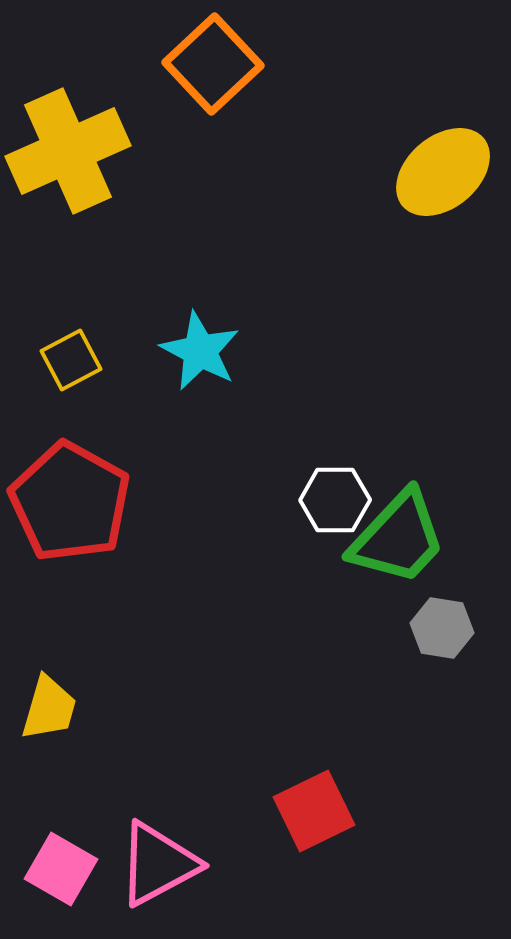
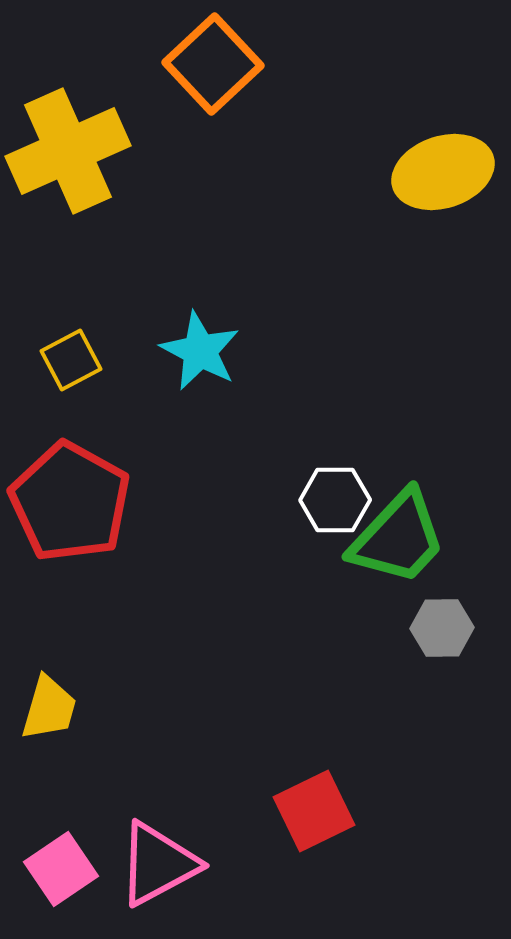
yellow ellipse: rotated 22 degrees clockwise
gray hexagon: rotated 10 degrees counterclockwise
pink square: rotated 26 degrees clockwise
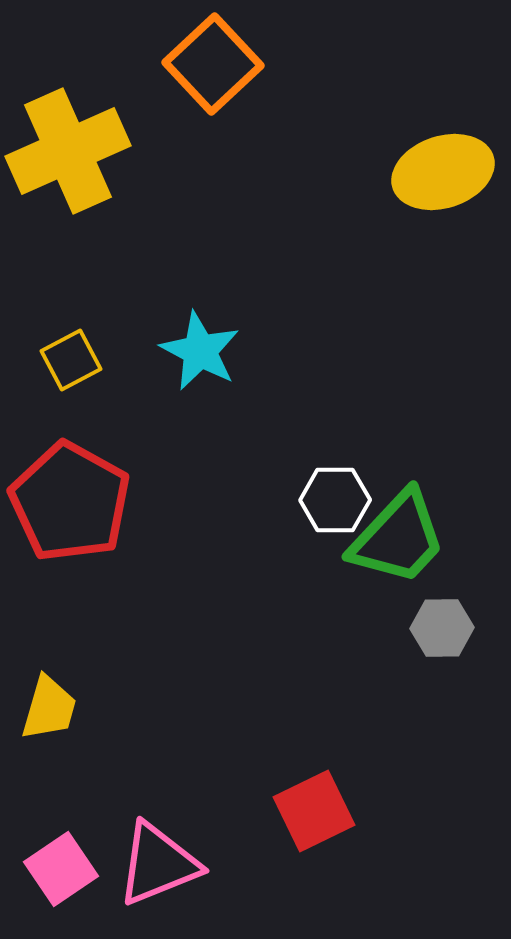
pink triangle: rotated 6 degrees clockwise
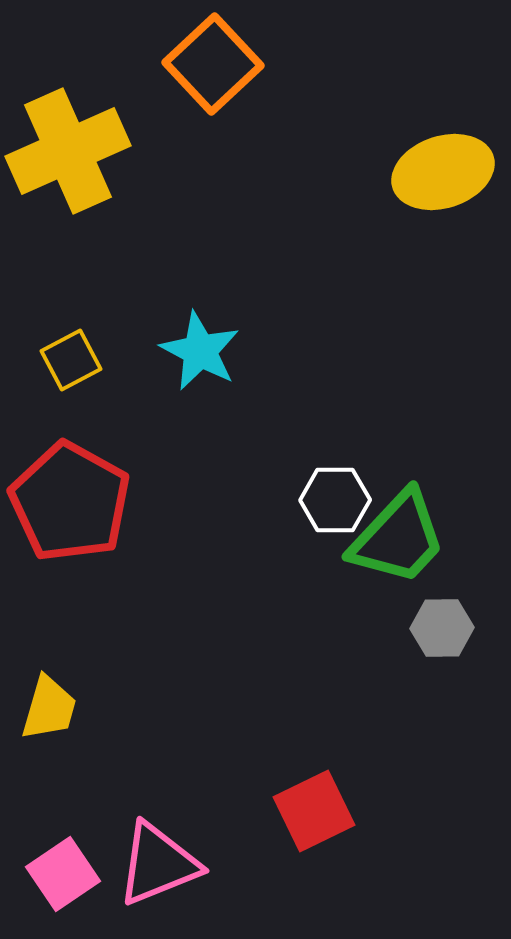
pink square: moved 2 px right, 5 px down
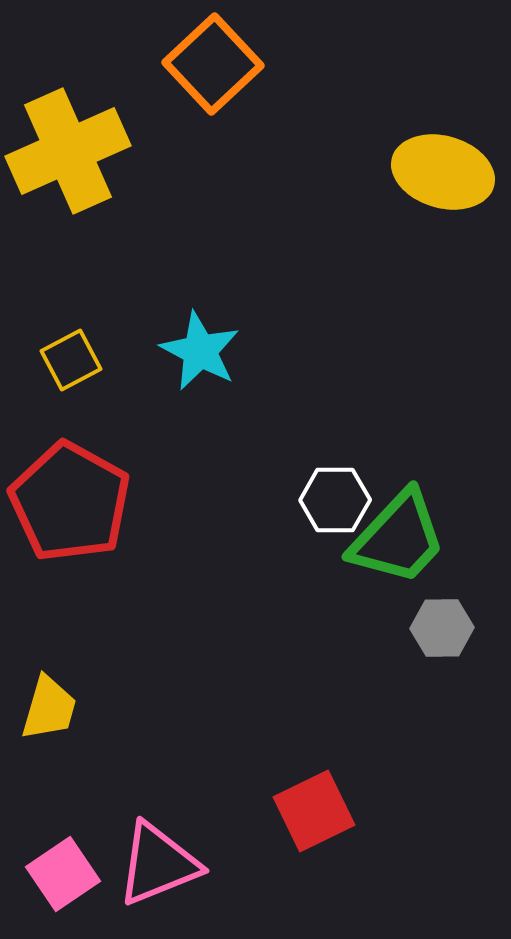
yellow ellipse: rotated 34 degrees clockwise
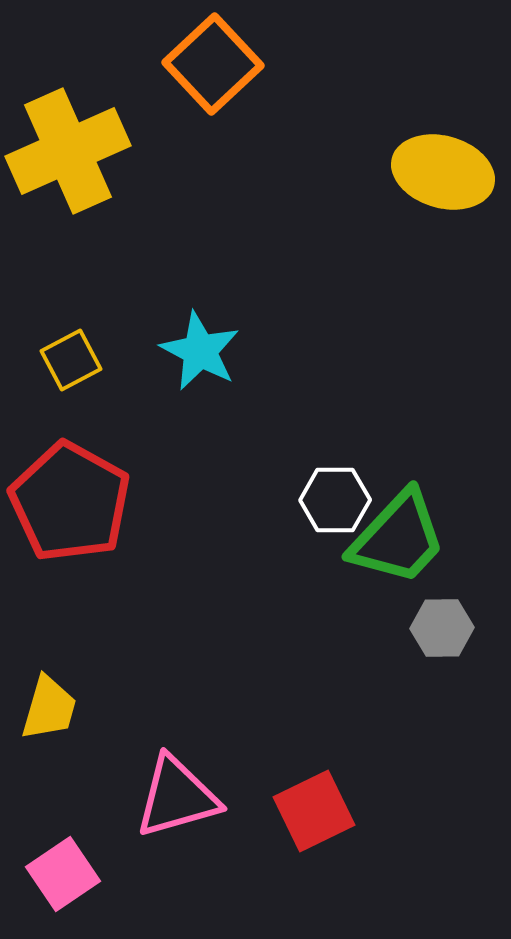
pink triangle: moved 19 px right, 67 px up; rotated 6 degrees clockwise
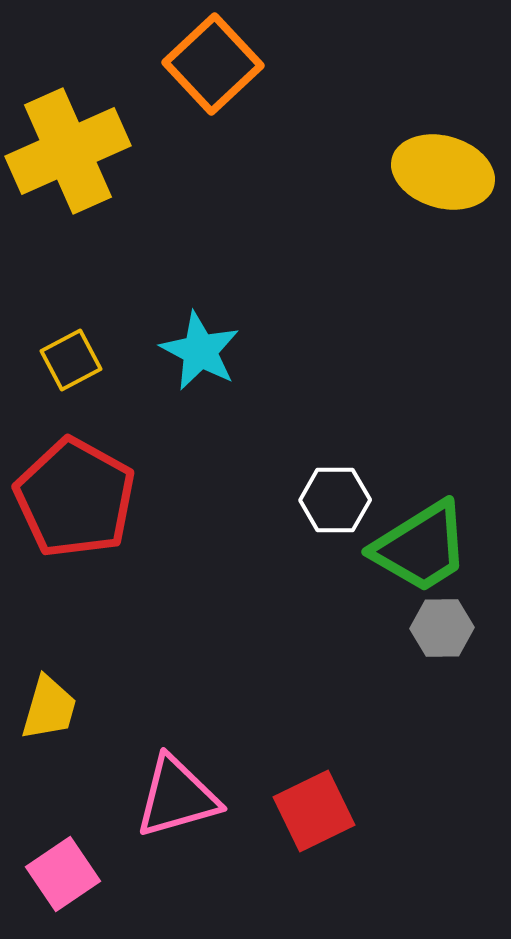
red pentagon: moved 5 px right, 4 px up
green trapezoid: moved 23 px right, 9 px down; rotated 15 degrees clockwise
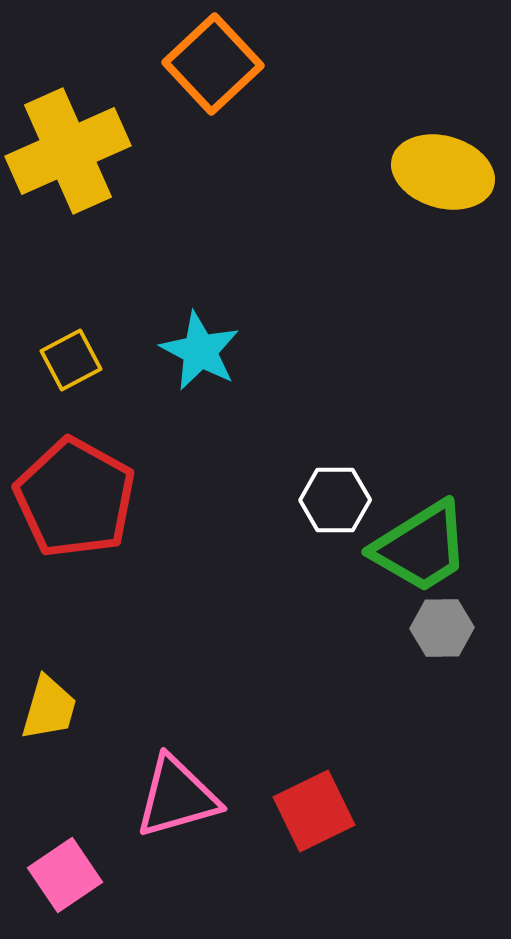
pink square: moved 2 px right, 1 px down
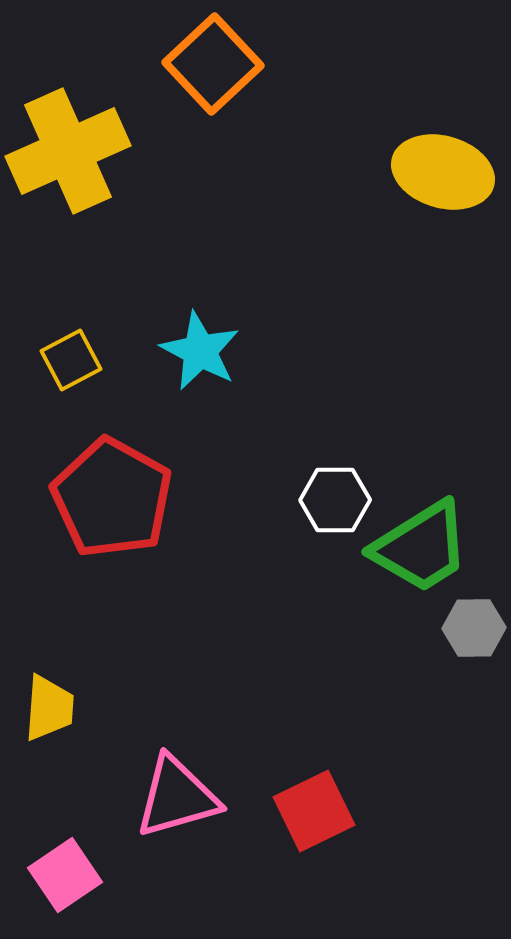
red pentagon: moved 37 px right
gray hexagon: moved 32 px right
yellow trapezoid: rotated 12 degrees counterclockwise
